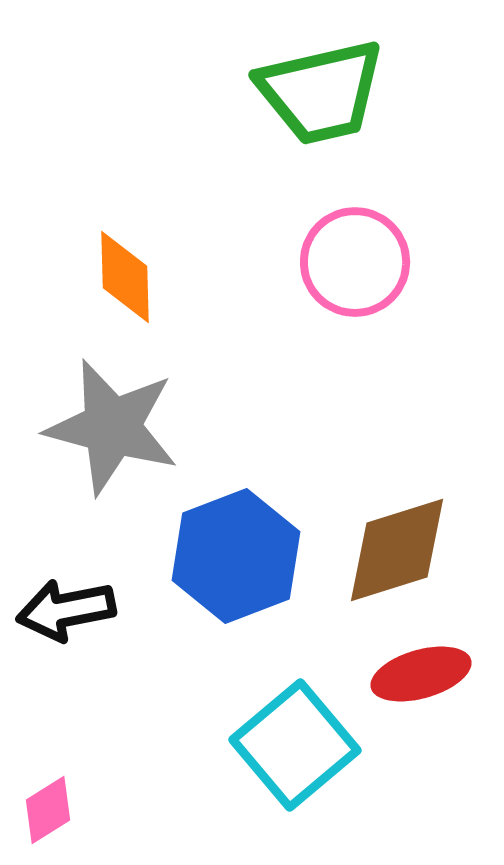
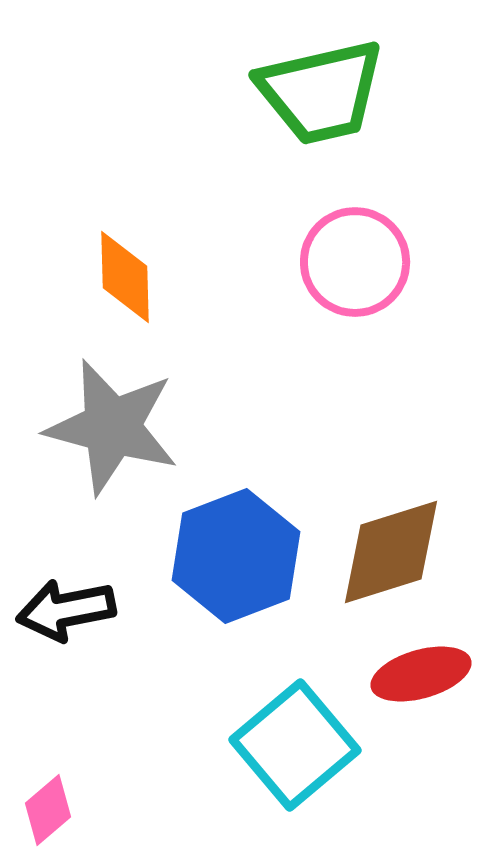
brown diamond: moved 6 px left, 2 px down
pink diamond: rotated 8 degrees counterclockwise
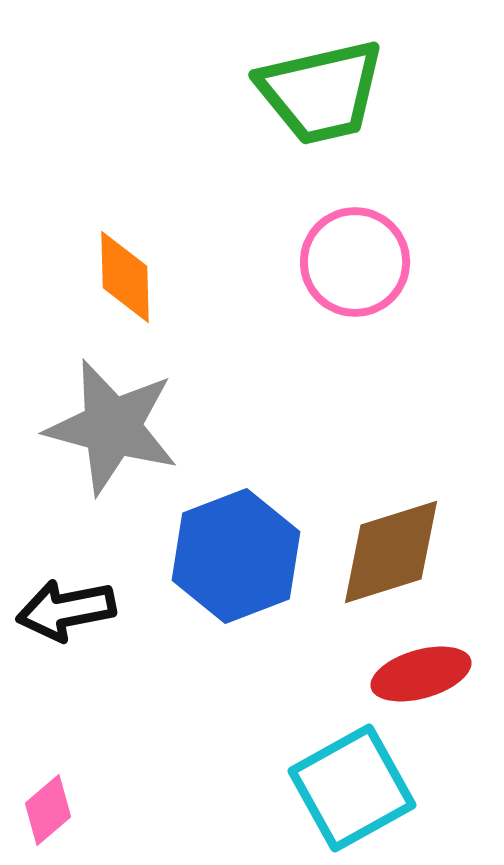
cyan square: moved 57 px right, 43 px down; rotated 11 degrees clockwise
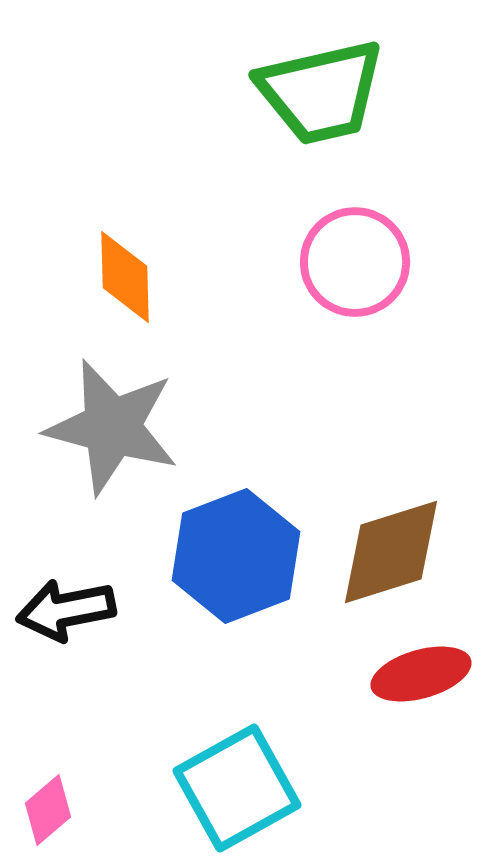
cyan square: moved 115 px left
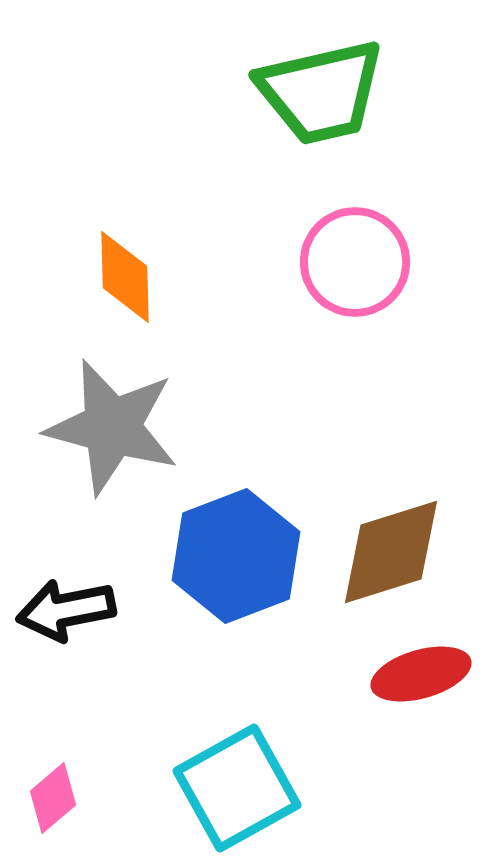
pink diamond: moved 5 px right, 12 px up
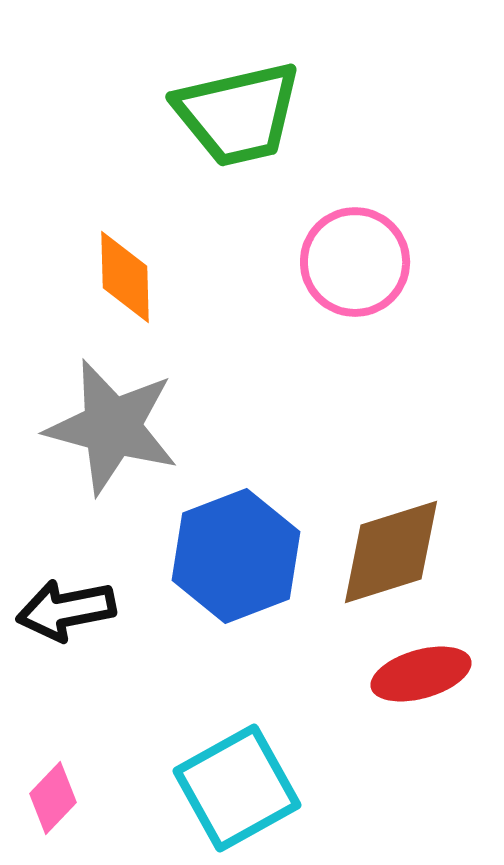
green trapezoid: moved 83 px left, 22 px down
pink diamond: rotated 6 degrees counterclockwise
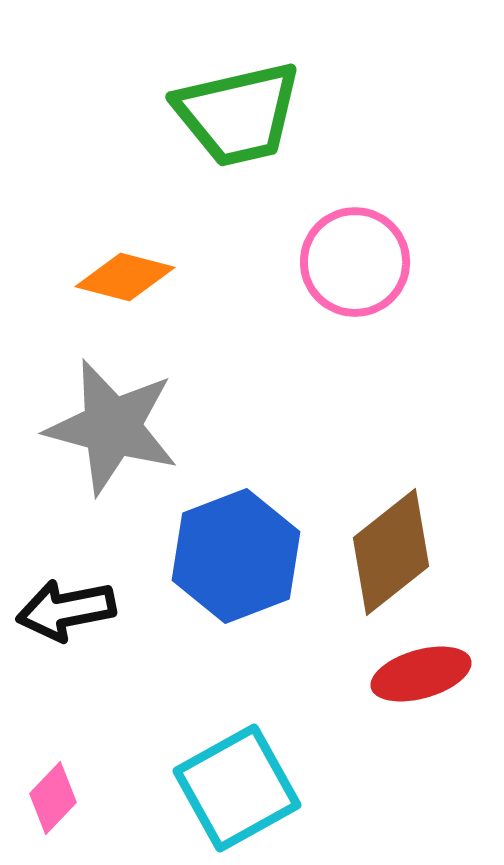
orange diamond: rotated 74 degrees counterclockwise
brown diamond: rotated 21 degrees counterclockwise
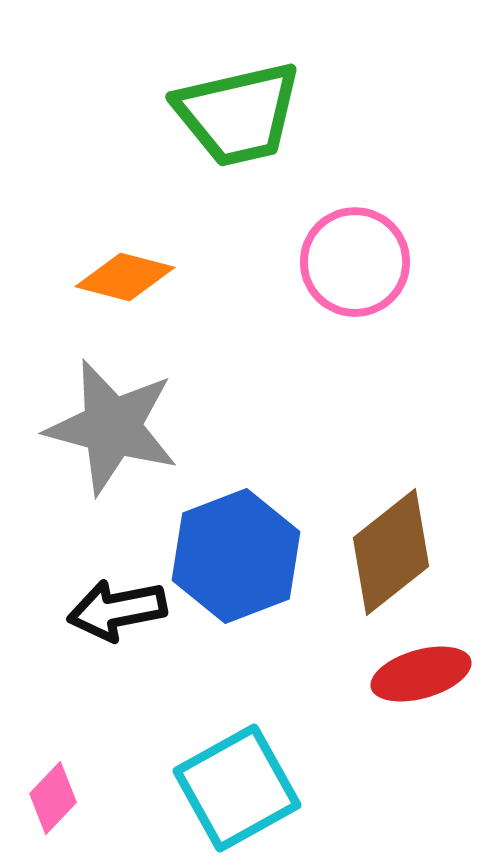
black arrow: moved 51 px right
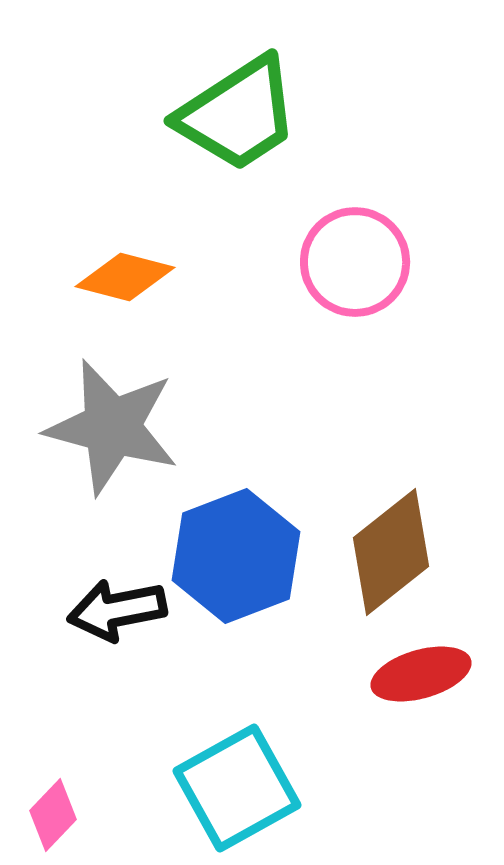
green trapezoid: rotated 20 degrees counterclockwise
pink diamond: moved 17 px down
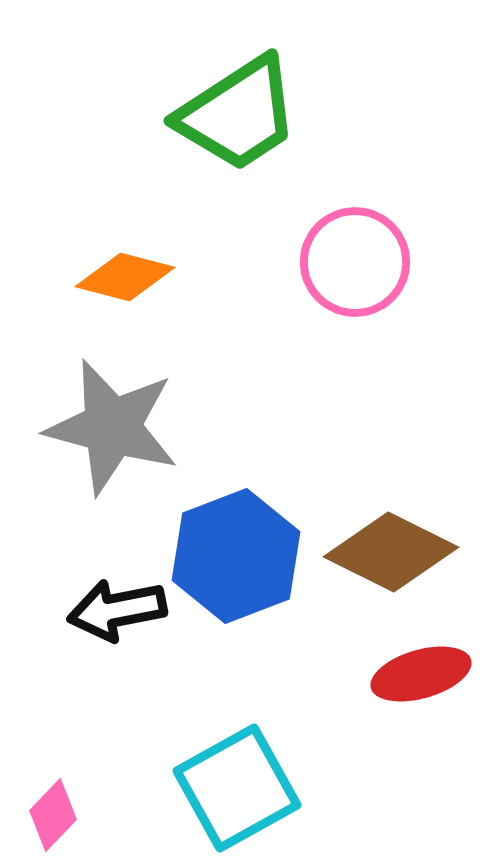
brown diamond: rotated 65 degrees clockwise
